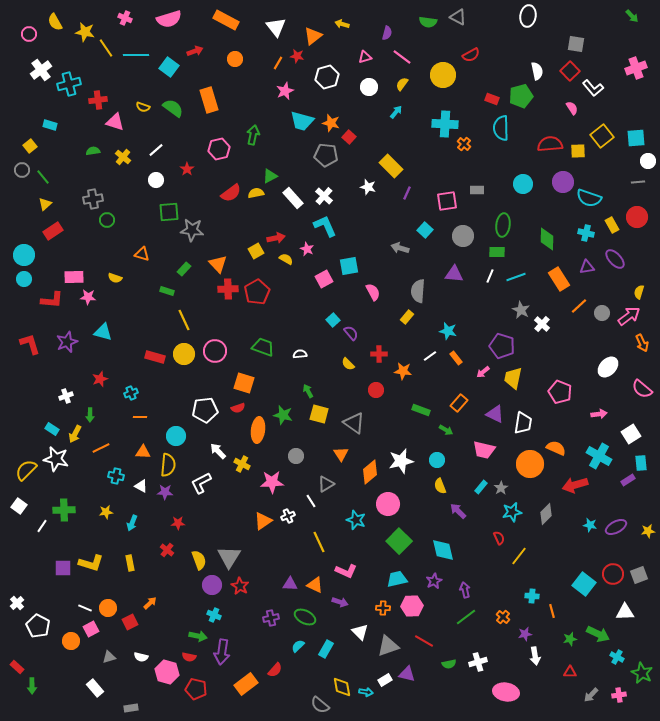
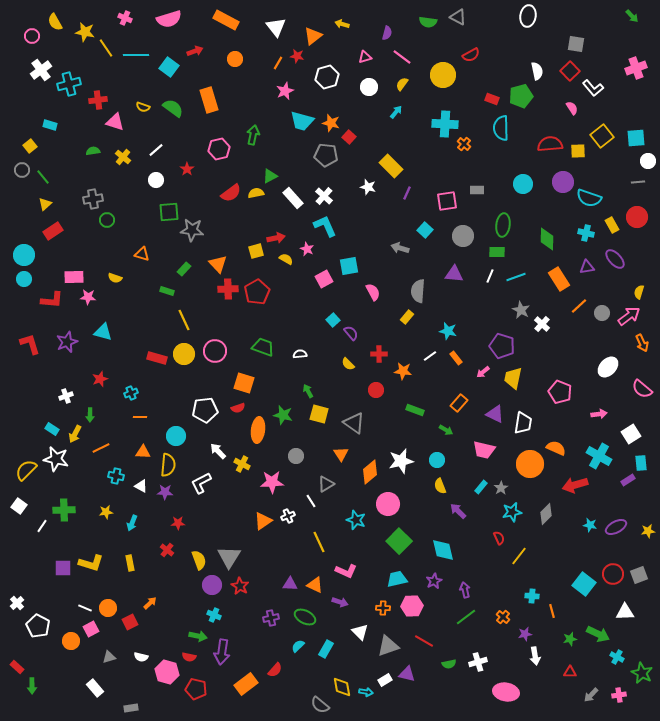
pink circle at (29, 34): moved 3 px right, 2 px down
yellow square at (256, 251): rotated 14 degrees clockwise
red rectangle at (155, 357): moved 2 px right, 1 px down
green rectangle at (421, 410): moved 6 px left
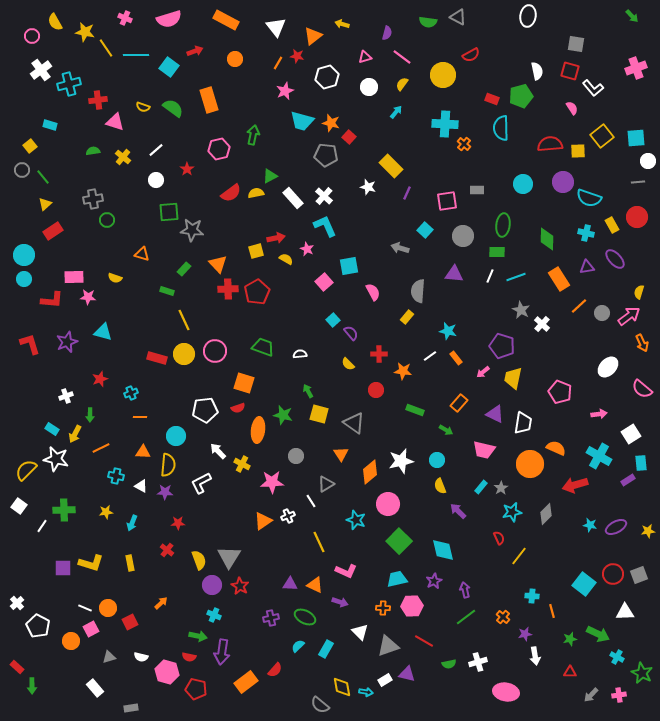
red square at (570, 71): rotated 30 degrees counterclockwise
pink square at (324, 279): moved 3 px down; rotated 12 degrees counterclockwise
orange arrow at (150, 603): moved 11 px right
orange rectangle at (246, 684): moved 2 px up
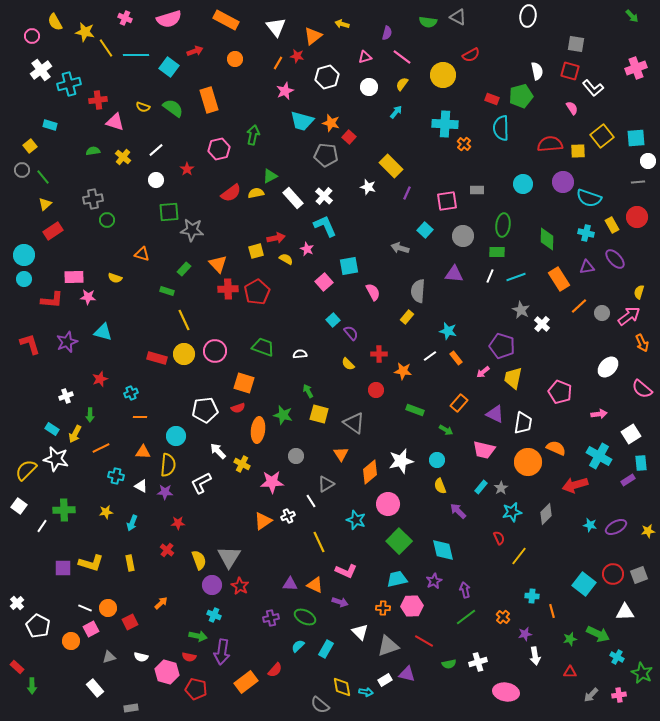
orange circle at (530, 464): moved 2 px left, 2 px up
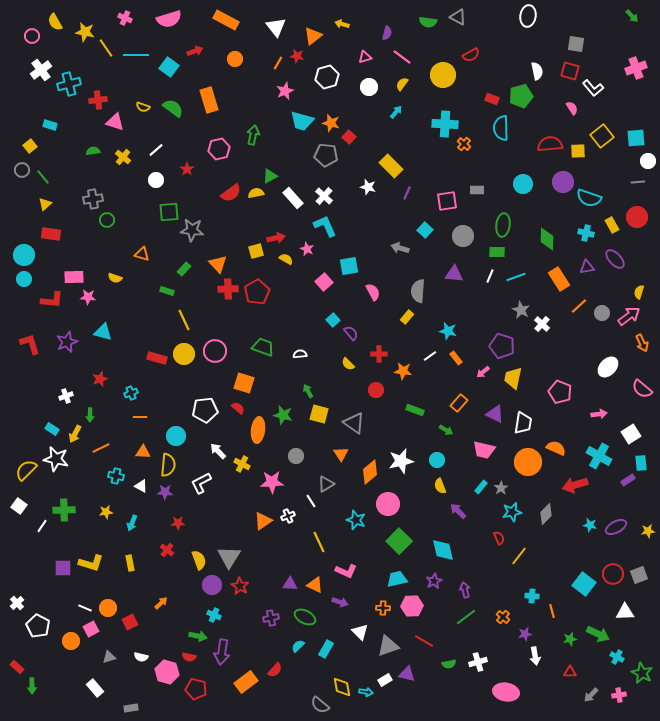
red rectangle at (53, 231): moved 2 px left, 3 px down; rotated 42 degrees clockwise
red semicircle at (238, 408): rotated 120 degrees counterclockwise
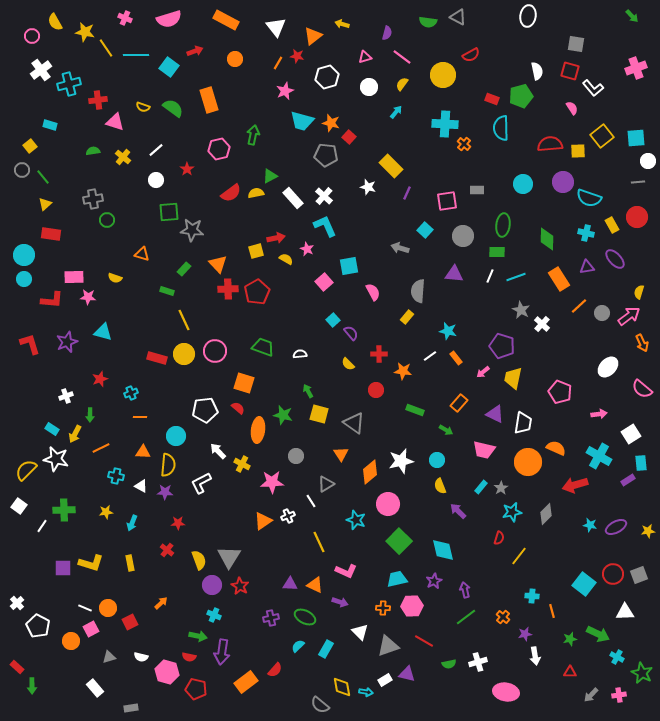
red semicircle at (499, 538): rotated 40 degrees clockwise
